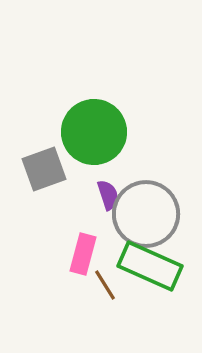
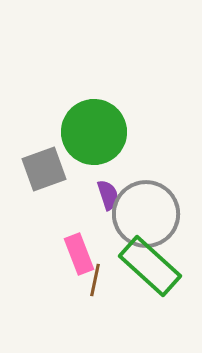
pink rectangle: moved 4 px left; rotated 36 degrees counterclockwise
green rectangle: rotated 18 degrees clockwise
brown line: moved 10 px left, 5 px up; rotated 44 degrees clockwise
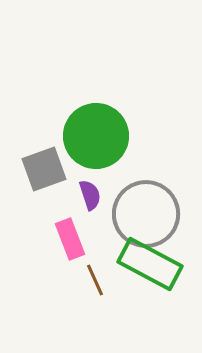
green circle: moved 2 px right, 4 px down
purple semicircle: moved 18 px left
pink rectangle: moved 9 px left, 15 px up
green rectangle: moved 2 px up; rotated 14 degrees counterclockwise
brown line: rotated 36 degrees counterclockwise
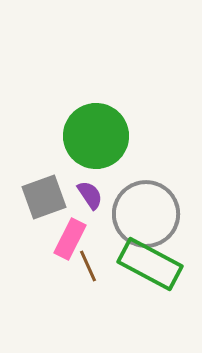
gray square: moved 28 px down
purple semicircle: rotated 16 degrees counterclockwise
pink rectangle: rotated 48 degrees clockwise
brown line: moved 7 px left, 14 px up
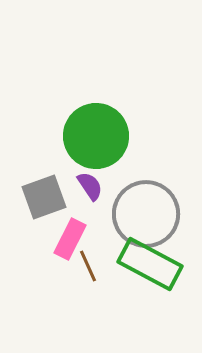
purple semicircle: moved 9 px up
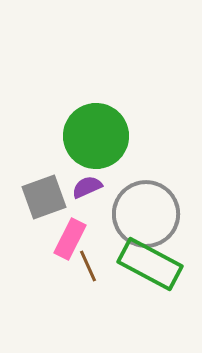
purple semicircle: moved 3 px left, 1 px down; rotated 80 degrees counterclockwise
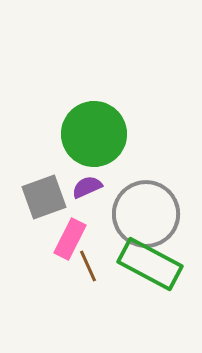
green circle: moved 2 px left, 2 px up
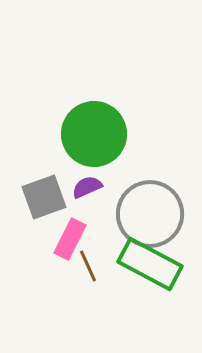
gray circle: moved 4 px right
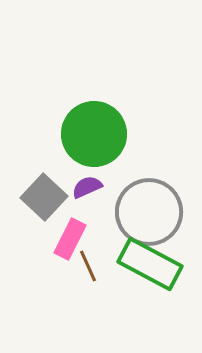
gray square: rotated 27 degrees counterclockwise
gray circle: moved 1 px left, 2 px up
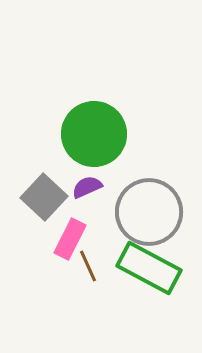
green rectangle: moved 1 px left, 4 px down
